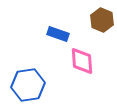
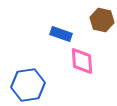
brown hexagon: rotated 10 degrees counterclockwise
blue rectangle: moved 3 px right
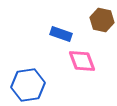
pink diamond: rotated 16 degrees counterclockwise
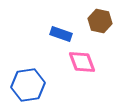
brown hexagon: moved 2 px left, 1 px down
pink diamond: moved 1 px down
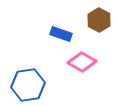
brown hexagon: moved 1 px left, 1 px up; rotated 15 degrees clockwise
pink diamond: rotated 40 degrees counterclockwise
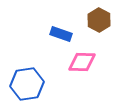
pink diamond: rotated 28 degrees counterclockwise
blue hexagon: moved 1 px left, 1 px up
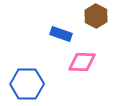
brown hexagon: moved 3 px left, 4 px up
blue hexagon: rotated 8 degrees clockwise
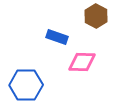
blue rectangle: moved 4 px left, 3 px down
blue hexagon: moved 1 px left, 1 px down
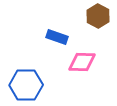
brown hexagon: moved 2 px right
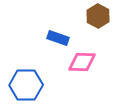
blue rectangle: moved 1 px right, 1 px down
